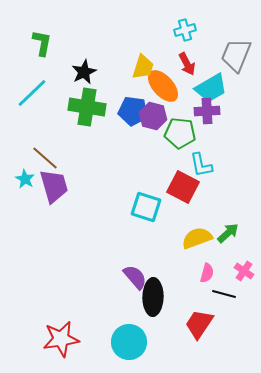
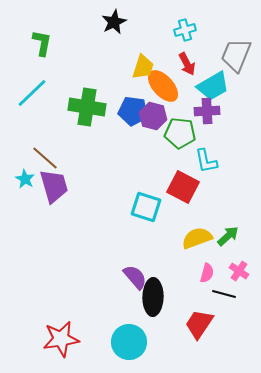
black star: moved 30 px right, 50 px up
cyan trapezoid: moved 2 px right, 2 px up
cyan L-shape: moved 5 px right, 4 px up
green arrow: moved 3 px down
pink cross: moved 5 px left
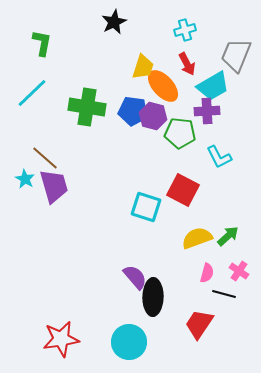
cyan L-shape: moved 13 px right, 4 px up; rotated 16 degrees counterclockwise
red square: moved 3 px down
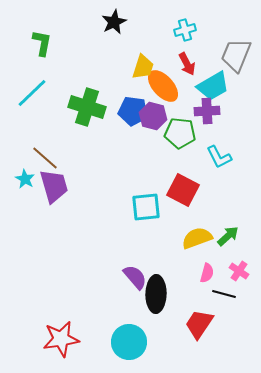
green cross: rotated 9 degrees clockwise
cyan square: rotated 24 degrees counterclockwise
black ellipse: moved 3 px right, 3 px up
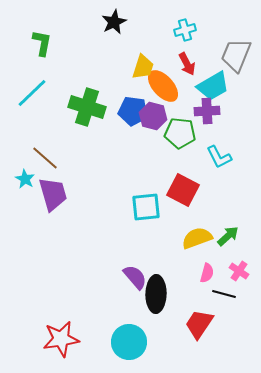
purple trapezoid: moved 1 px left, 8 px down
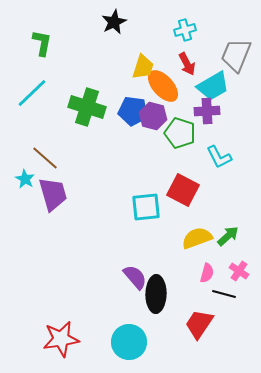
green pentagon: rotated 12 degrees clockwise
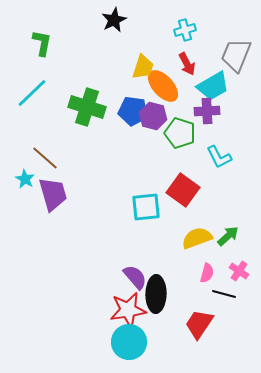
black star: moved 2 px up
red square: rotated 8 degrees clockwise
red star: moved 67 px right, 29 px up
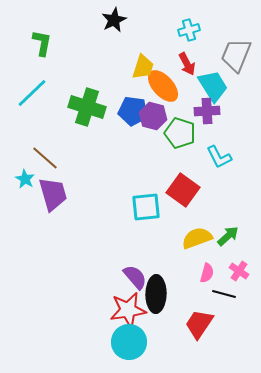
cyan cross: moved 4 px right
cyan trapezoid: rotated 92 degrees counterclockwise
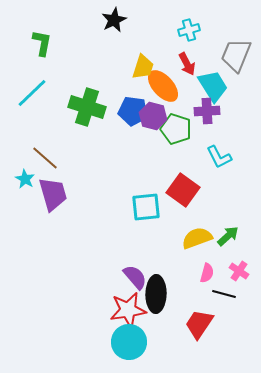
green pentagon: moved 4 px left, 4 px up
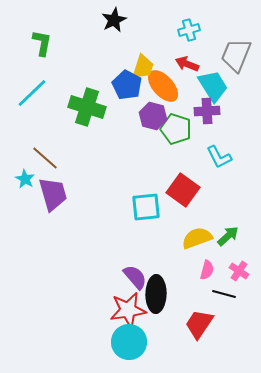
red arrow: rotated 140 degrees clockwise
blue pentagon: moved 6 px left, 26 px up; rotated 20 degrees clockwise
pink semicircle: moved 3 px up
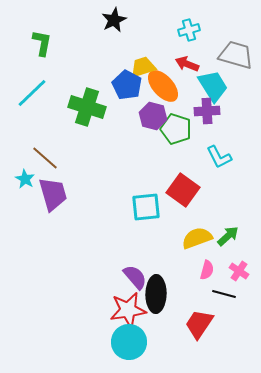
gray trapezoid: rotated 84 degrees clockwise
yellow trapezoid: rotated 124 degrees counterclockwise
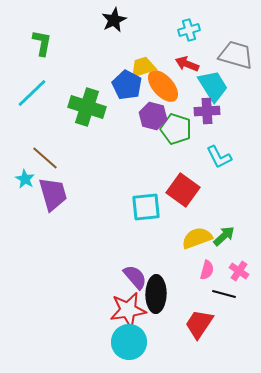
green arrow: moved 4 px left
